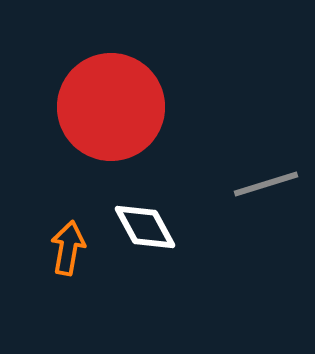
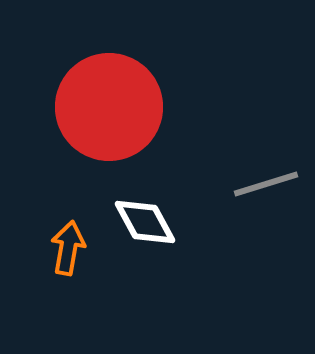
red circle: moved 2 px left
white diamond: moved 5 px up
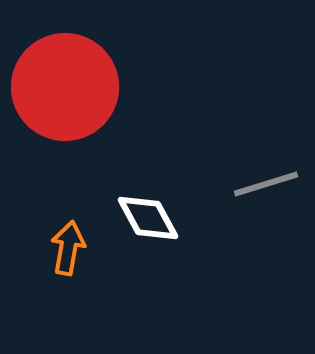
red circle: moved 44 px left, 20 px up
white diamond: moved 3 px right, 4 px up
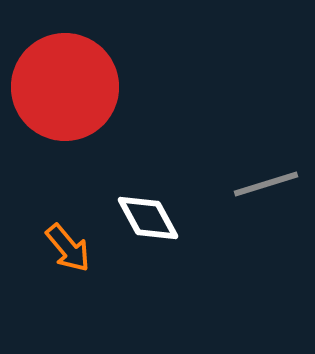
orange arrow: rotated 130 degrees clockwise
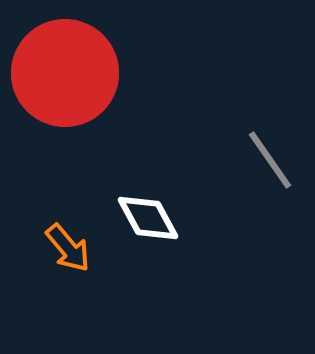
red circle: moved 14 px up
gray line: moved 4 px right, 24 px up; rotated 72 degrees clockwise
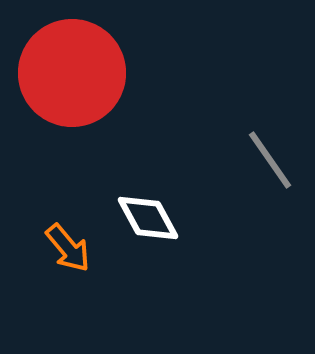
red circle: moved 7 px right
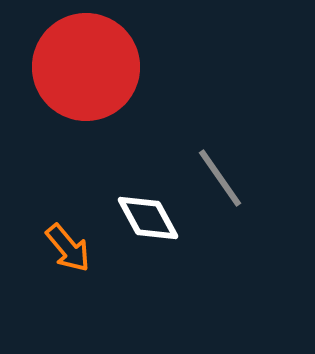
red circle: moved 14 px right, 6 px up
gray line: moved 50 px left, 18 px down
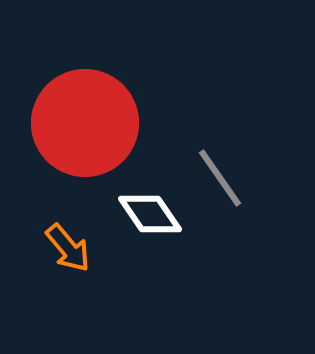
red circle: moved 1 px left, 56 px down
white diamond: moved 2 px right, 4 px up; rotated 6 degrees counterclockwise
